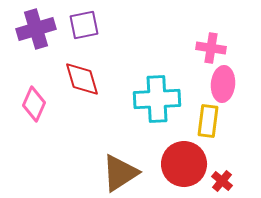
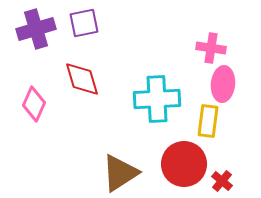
purple square: moved 2 px up
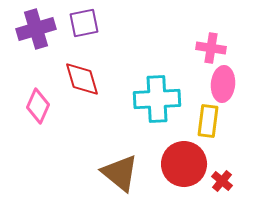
pink diamond: moved 4 px right, 2 px down
brown triangle: rotated 48 degrees counterclockwise
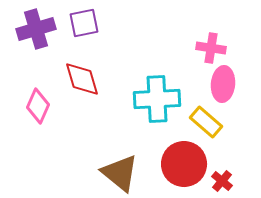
yellow rectangle: moved 2 px left, 1 px down; rotated 56 degrees counterclockwise
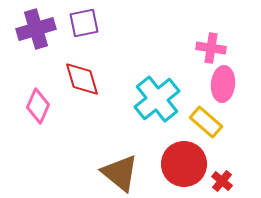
cyan cross: rotated 36 degrees counterclockwise
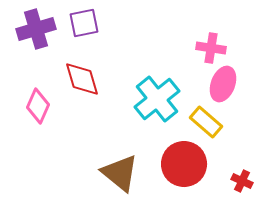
pink ellipse: rotated 16 degrees clockwise
red cross: moved 20 px right; rotated 15 degrees counterclockwise
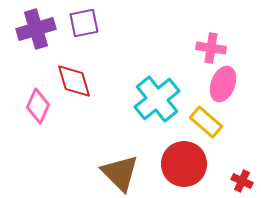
red diamond: moved 8 px left, 2 px down
brown triangle: rotated 6 degrees clockwise
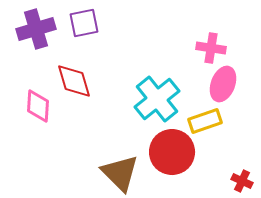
pink diamond: rotated 20 degrees counterclockwise
yellow rectangle: moved 1 px left, 1 px up; rotated 60 degrees counterclockwise
red circle: moved 12 px left, 12 px up
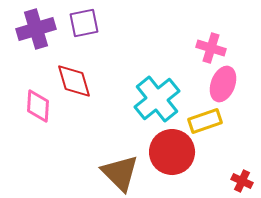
pink cross: rotated 8 degrees clockwise
